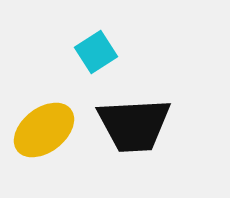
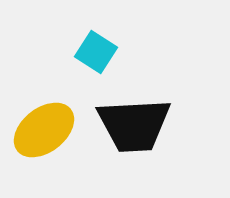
cyan square: rotated 24 degrees counterclockwise
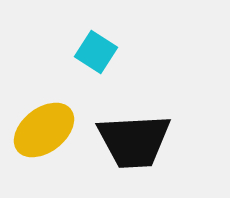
black trapezoid: moved 16 px down
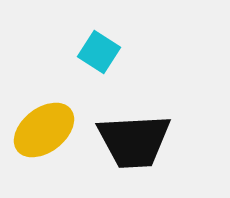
cyan square: moved 3 px right
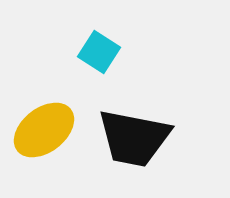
black trapezoid: moved 3 px up; rotated 14 degrees clockwise
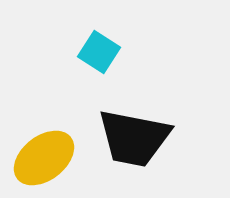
yellow ellipse: moved 28 px down
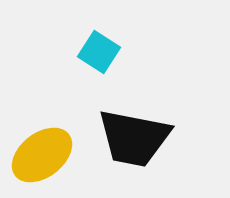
yellow ellipse: moved 2 px left, 3 px up
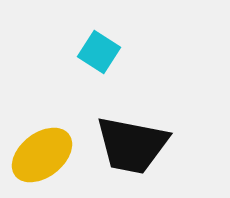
black trapezoid: moved 2 px left, 7 px down
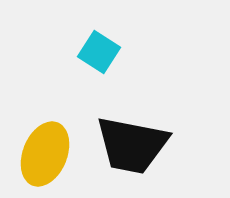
yellow ellipse: moved 3 px right, 1 px up; rotated 30 degrees counterclockwise
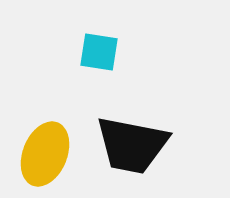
cyan square: rotated 24 degrees counterclockwise
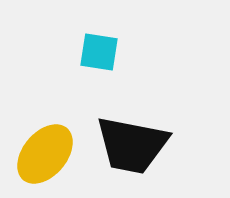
yellow ellipse: rotated 18 degrees clockwise
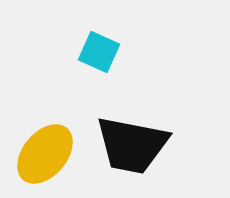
cyan square: rotated 15 degrees clockwise
